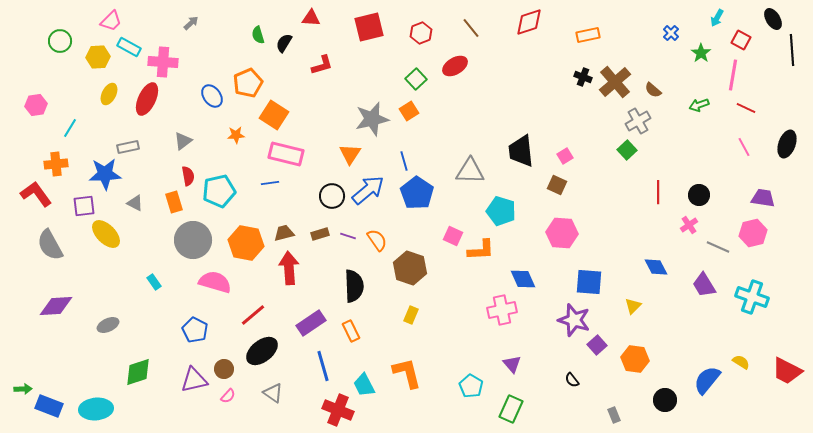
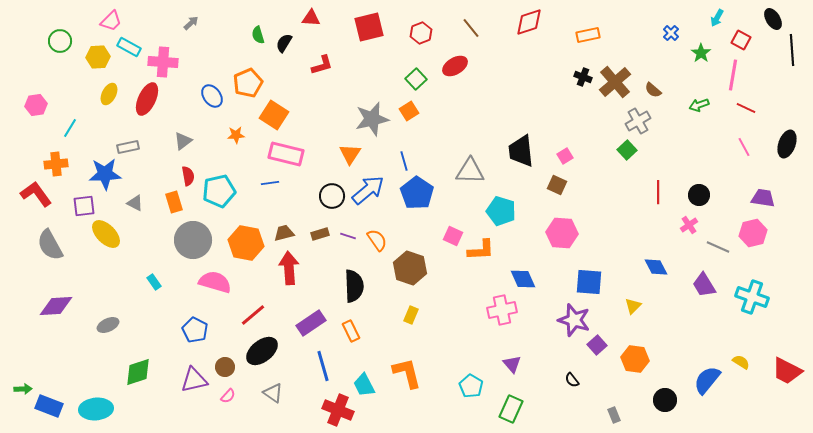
brown circle at (224, 369): moved 1 px right, 2 px up
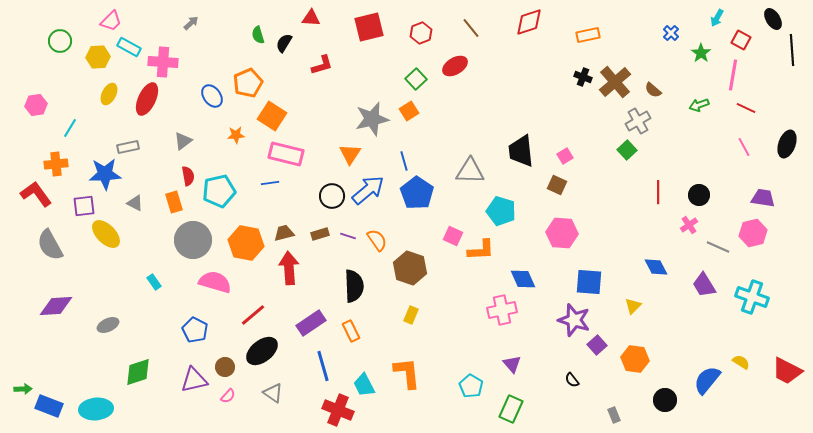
orange square at (274, 115): moved 2 px left, 1 px down
orange L-shape at (407, 373): rotated 8 degrees clockwise
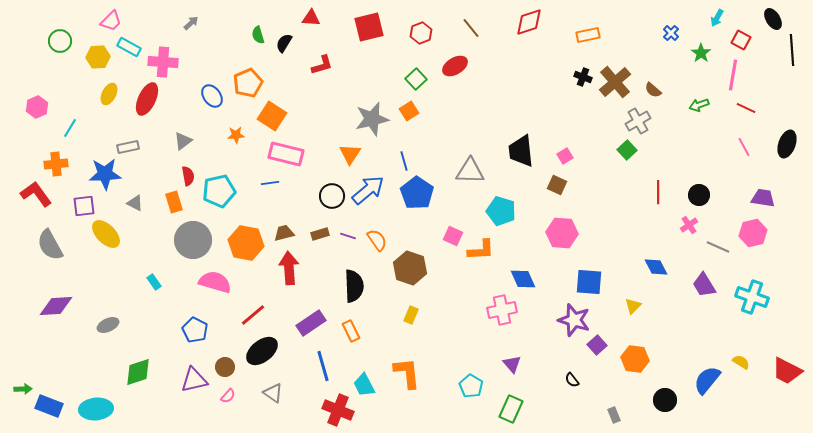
pink hexagon at (36, 105): moved 1 px right, 2 px down; rotated 15 degrees counterclockwise
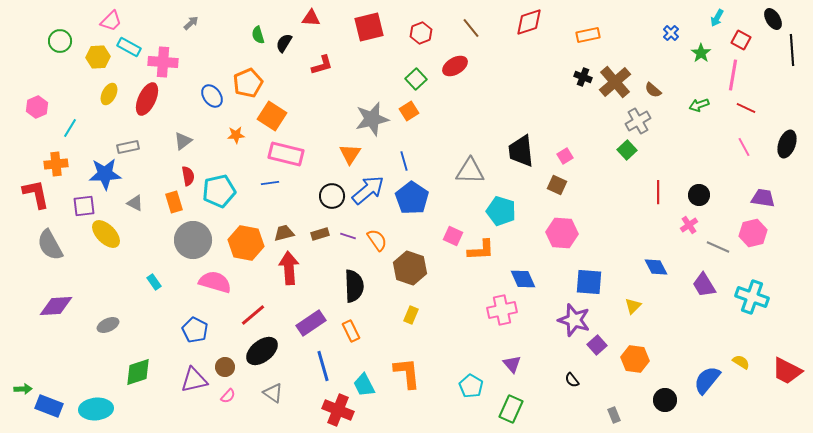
blue pentagon at (417, 193): moved 5 px left, 5 px down
red L-shape at (36, 194): rotated 24 degrees clockwise
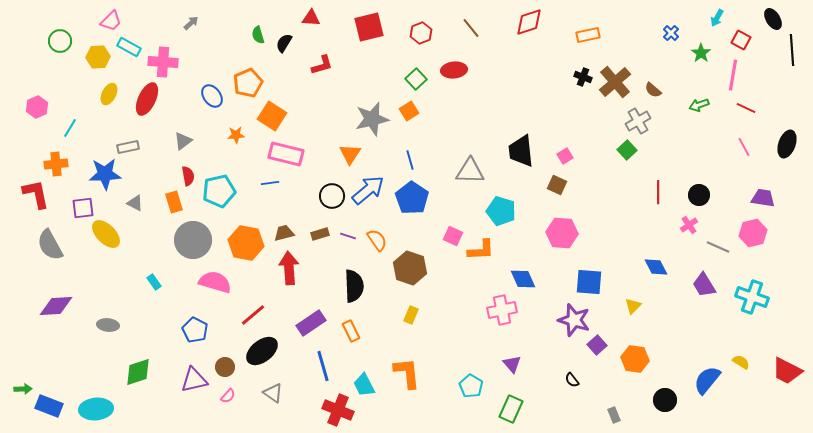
red ellipse at (455, 66): moved 1 px left, 4 px down; rotated 25 degrees clockwise
blue line at (404, 161): moved 6 px right, 1 px up
purple square at (84, 206): moved 1 px left, 2 px down
gray ellipse at (108, 325): rotated 30 degrees clockwise
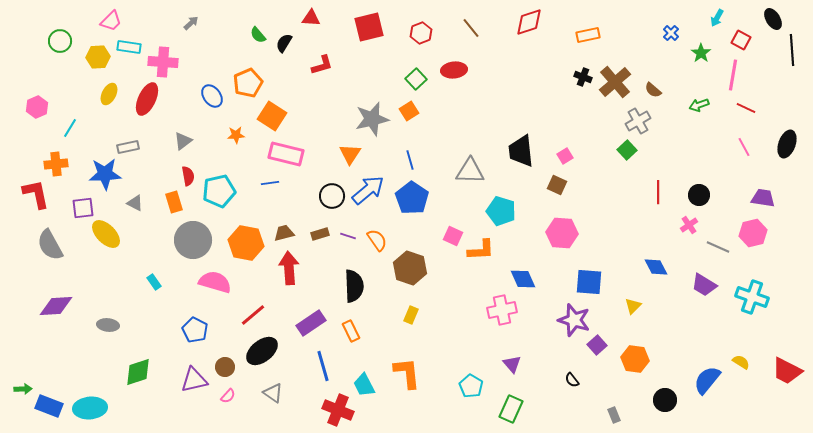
green semicircle at (258, 35): rotated 24 degrees counterclockwise
cyan rectangle at (129, 47): rotated 20 degrees counterclockwise
purple trapezoid at (704, 285): rotated 28 degrees counterclockwise
cyan ellipse at (96, 409): moved 6 px left, 1 px up
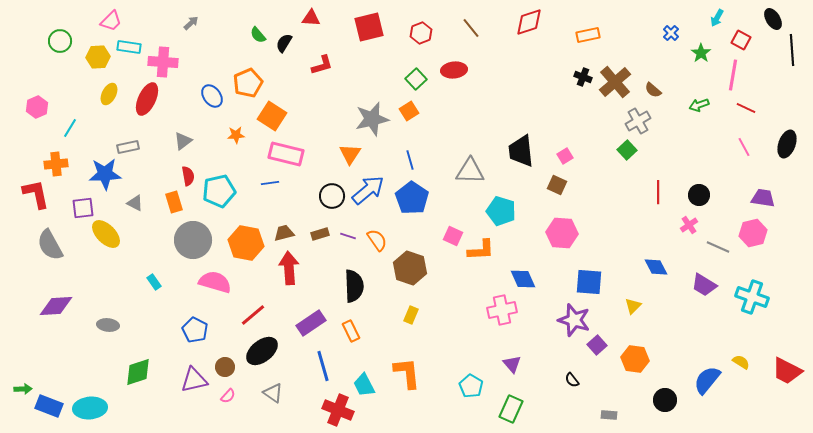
gray rectangle at (614, 415): moved 5 px left; rotated 63 degrees counterclockwise
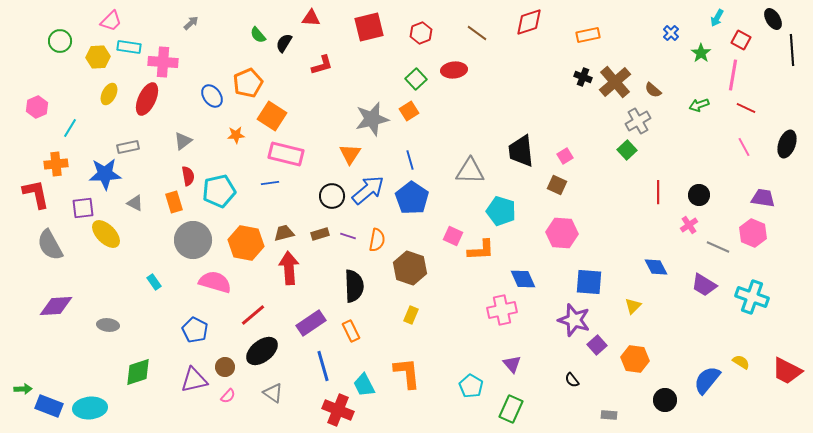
brown line at (471, 28): moved 6 px right, 5 px down; rotated 15 degrees counterclockwise
pink hexagon at (753, 233): rotated 24 degrees counterclockwise
orange semicircle at (377, 240): rotated 45 degrees clockwise
